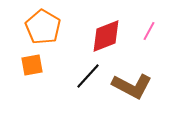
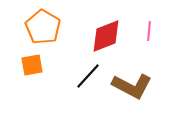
pink line: rotated 24 degrees counterclockwise
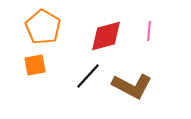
red diamond: rotated 6 degrees clockwise
orange square: moved 3 px right
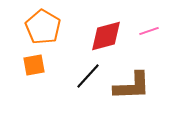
pink line: rotated 66 degrees clockwise
orange square: moved 1 px left
brown L-shape: rotated 30 degrees counterclockwise
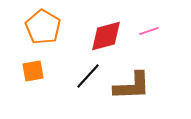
orange square: moved 1 px left, 6 px down
